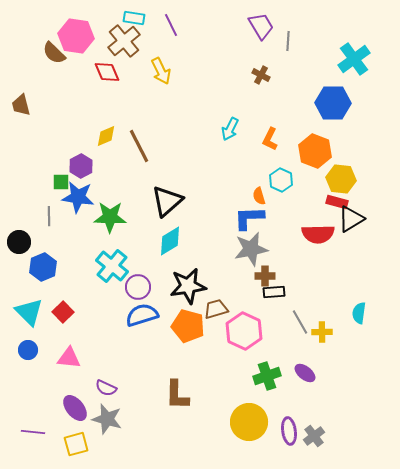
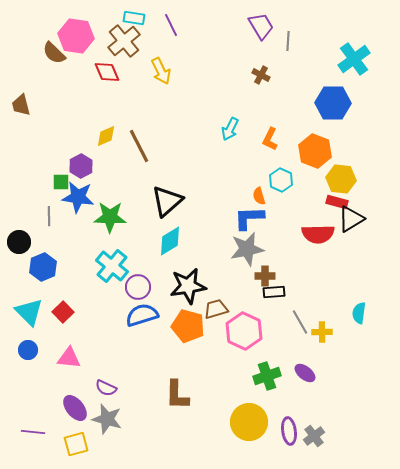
gray star at (251, 249): moved 4 px left
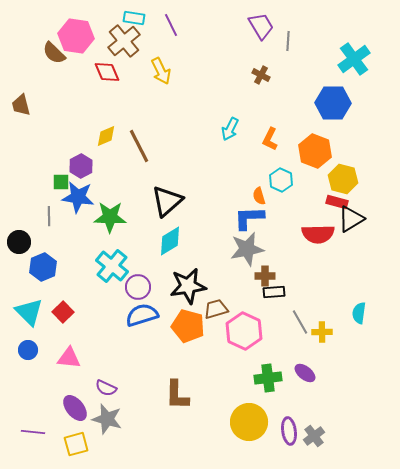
yellow hexagon at (341, 179): moved 2 px right; rotated 8 degrees clockwise
green cross at (267, 376): moved 1 px right, 2 px down; rotated 12 degrees clockwise
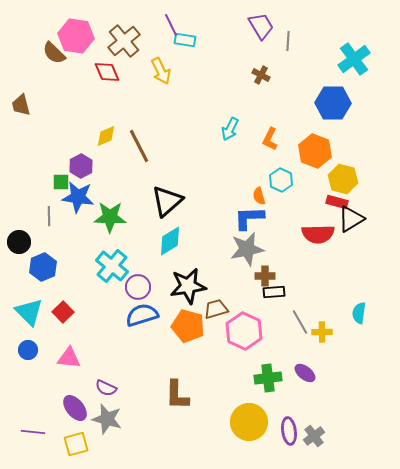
cyan rectangle at (134, 18): moved 51 px right, 22 px down
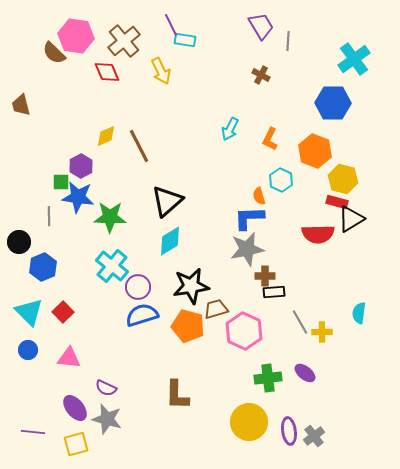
black star at (188, 286): moved 3 px right
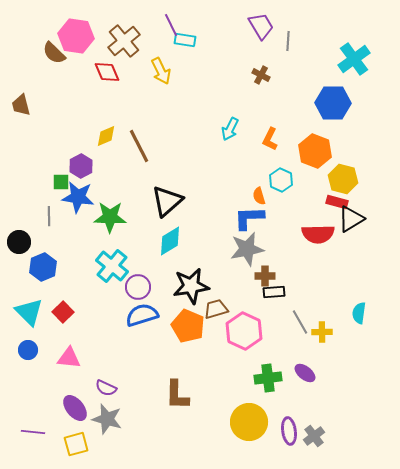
orange pentagon at (188, 326): rotated 8 degrees clockwise
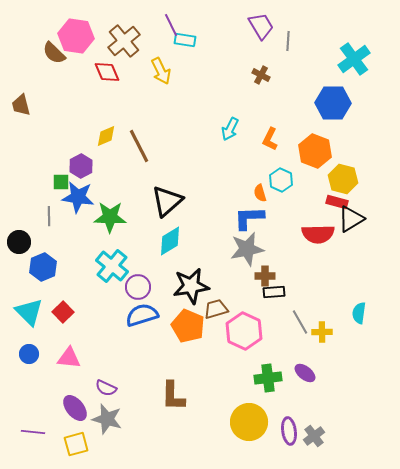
orange semicircle at (259, 196): moved 1 px right, 3 px up
blue circle at (28, 350): moved 1 px right, 4 px down
brown L-shape at (177, 395): moved 4 px left, 1 px down
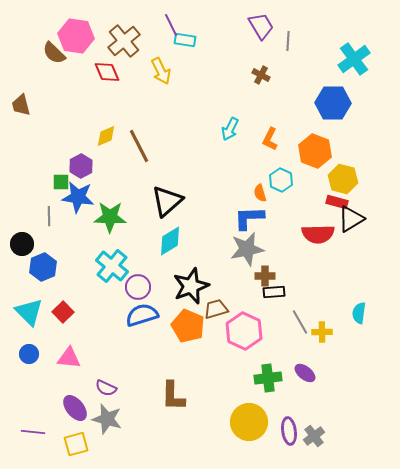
black circle at (19, 242): moved 3 px right, 2 px down
black star at (191, 286): rotated 12 degrees counterclockwise
